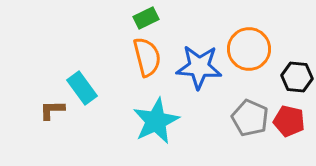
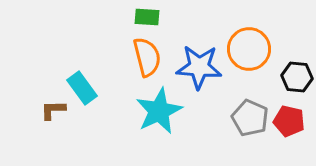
green rectangle: moved 1 px right, 1 px up; rotated 30 degrees clockwise
brown L-shape: moved 1 px right
cyan star: moved 3 px right, 10 px up
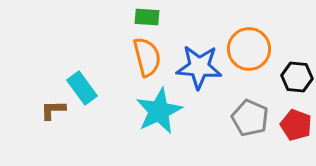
red pentagon: moved 7 px right, 4 px down; rotated 8 degrees clockwise
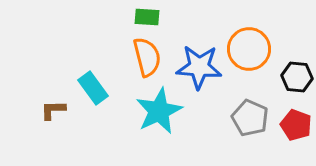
cyan rectangle: moved 11 px right
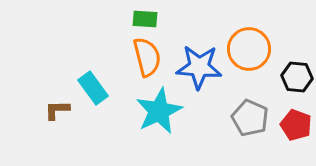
green rectangle: moved 2 px left, 2 px down
brown L-shape: moved 4 px right
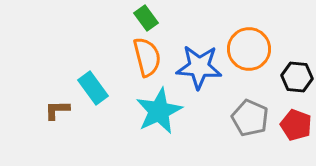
green rectangle: moved 1 px right, 1 px up; rotated 50 degrees clockwise
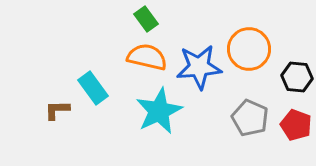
green rectangle: moved 1 px down
orange semicircle: rotated 63 degrees counterclockwise
blue star: rotated 9 degrees counterclockwise
